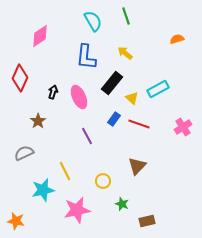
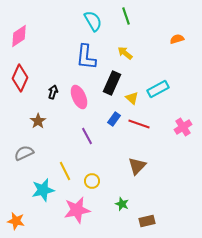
pink diamond: moved 21 px left
black rectangle: rotated 15 degrees counterclockwise
yellow circle: moved 11 px left
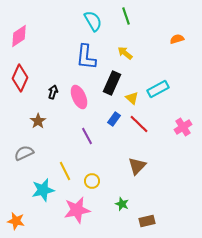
red line: rotated 25 degrees clockwise
